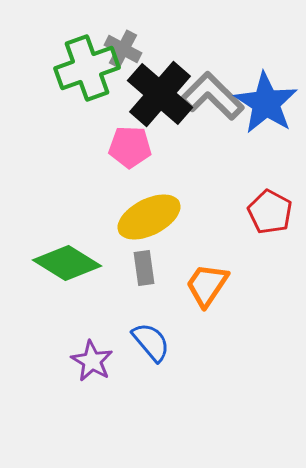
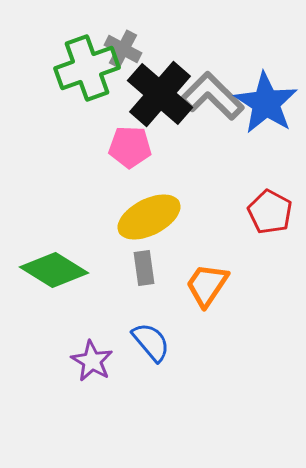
green diamond: moved 13 px left, 7 px down
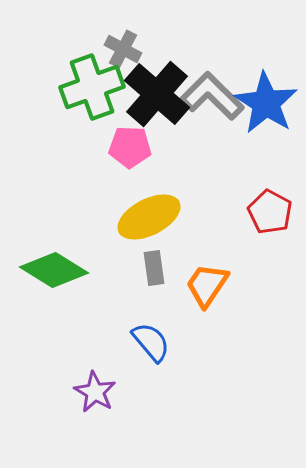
green cross: moved 5 px right, 19 px down
black cross: moved 3 px left
gray rectangle: moved 10 px right
purple star: moved 3 px right, 31 px down
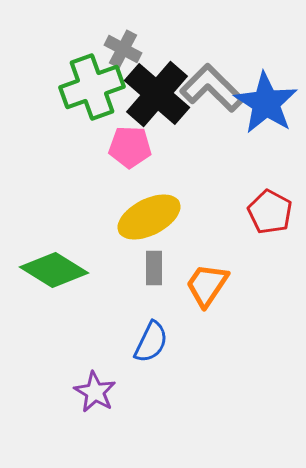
gray L-shape: moved 8 px up
gray rectangle: rotated 8 degrees clockwise
blue semicircle: rotated 66 degrees clockwise
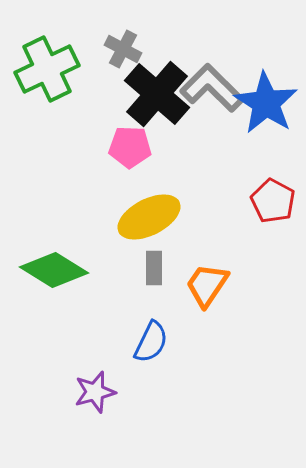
green cross: moved 45 px left, 18 px up; rotated 6 degrees counterclockwise
red pentagon: moved 3 px right, 11 px up
purple star: rotated 27 degrees clockwise
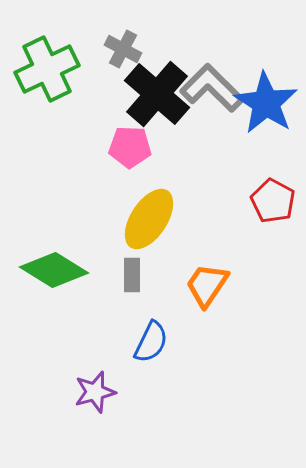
yellow ellipse: moved 2 px down; rotated 30 degrees counterclockwise
gray rectangle: moved 22 px left, 7 px down
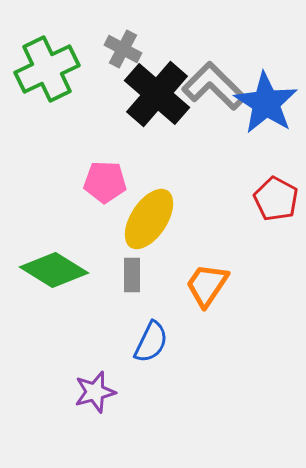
gray L-shape: moved 2 px right, 2 px up
pink pentagon: moved 25 px left, 35 px down
red pentagon: moved 3 px right, 2 px up
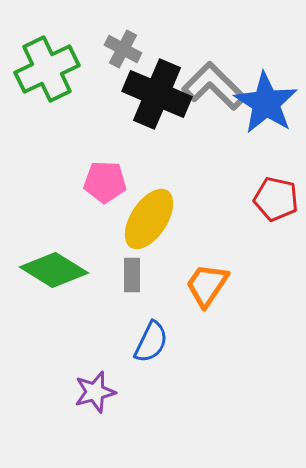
black cross: rotated 18 degrees counterclockwise
red pentagon: rotated 15 degrees counterclockwise
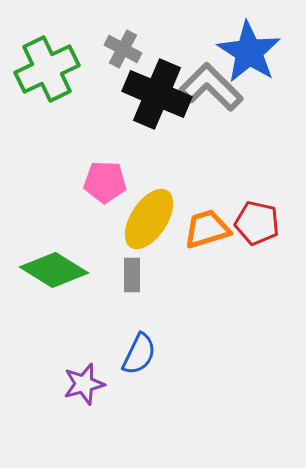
gray L-shape: moved 3 px left, 1 px down
blue star: moved 17 px left, 51 px up
red pentagon: moved 19 px left, 24 px down
orange trapezoid: moved 56 px up; rotated 39 degrees clockwise
blue semicircle: moved 12 px left, 12 px down
purple star: moved 11 px left, 8 px up
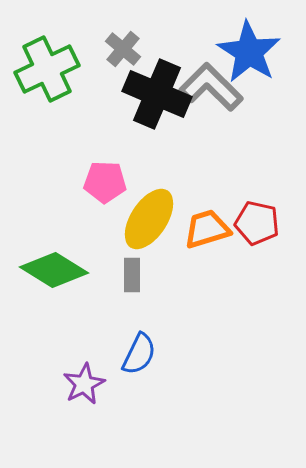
gray cross: rotated 12 degrees clockwise
purple star: rotated 12 degrees counterclockwise
